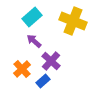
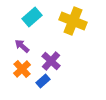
purple arrow: moved 12 px left, 5 px down
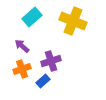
purple cross: rotated 30 degrees clockwise
orange cross: rotated 24 degrees clockwise
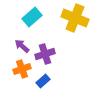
yellow cross: moved 2 px right, 3 px up
purple cross: moved 6 px left, 7 px up
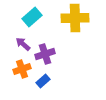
yellow cross: rotated 24 degrees counterclockwise
purple arrow: moved 1 px right, 2 px up
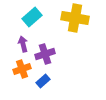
yellow cross: rotated 12 degrees clockwise
purple arrow: rotated 35 degrees clockwise
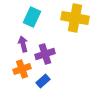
cyan rectangle: rotated 24 degrees counterclockwise
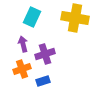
blue rectangle: rotated 24 degrees clockwise
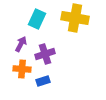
cyan rectangle: moved 5 px right, 2 px down
purple arrow: moved 2 px left; rotated 42 degrees clockwise
orange cross: rotated 24 degrees clockwise
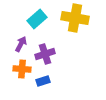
cyan rectangle: rotated 24 degrees clockwise
